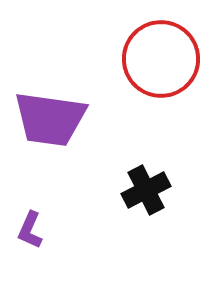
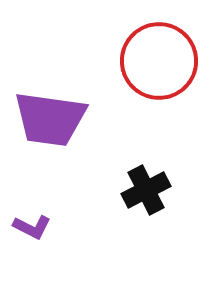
red circle: moved 2 px left, 2 px down
purple L-shape: moved 2 px right, 3 px up; rotated 87 degrees counterclockwise
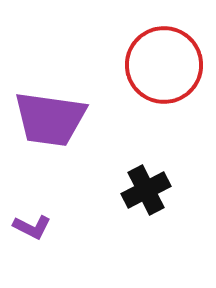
red circle: moved 5 px right, 4 px down
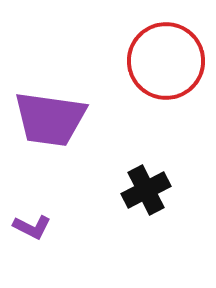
red circle: moved 2 px right, 4 px up
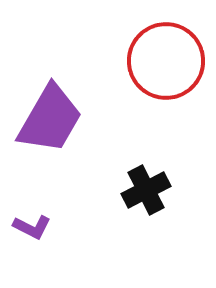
purple trapezoid: rotated 68 degrees counterclockwise
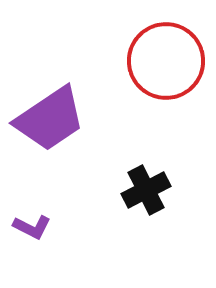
purple trapezoid: rotated 26 degrees clockwise
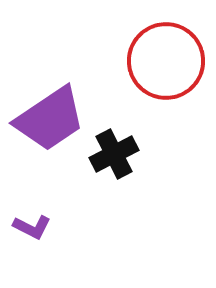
black cross: moved 32 px left, 36 px up
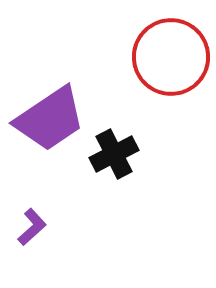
red circle: moved 5 px right, 4 px up
purple L-shape: rotated 69 degrees counterclockwise
